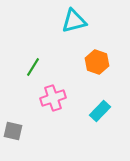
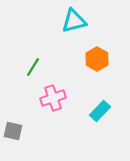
orange hexagon: moved 3 px up; rotated 10 degrees clockwise
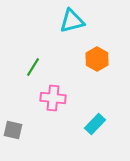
cyan triangle: moved 2 px left
pink cross: rotated 25 degrees clockwise
cyan rectangle: moved 5 px left, 13 px down
gray square: moved 1 px up
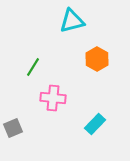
gray square: moved 2 px up; rotated 36 degrees counterclockwise
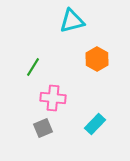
gray square: moved 30 px right
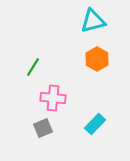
cyan triangle: moved 21 px right
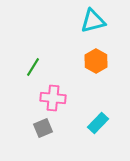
orange hexagon: moved 1 px left, 2 px down
cyan rectangle: moved 3 px right, 1 px up
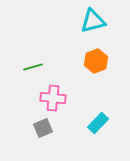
orange hexagon: rotated 10 degrees clockwise
green line: rotated 42 degrees clockwise
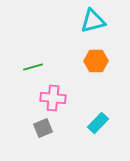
orange hexagon: rotated 20 degrees clockwise
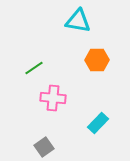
cyan triangle: moved 15 px left; rotated 24 degrees clockwise
orange hexagon: moved 1 px right, 1 px up
green line: moved 1 px right, 1 px down; rotated 18 degrees counterclockwise
gray square: moved 1 px right, 19 px down; rotated 12 degrees counterclockwise
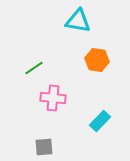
orange hexagon: rotated 10 degrees clockwise
cyan rectangle: moved 2 px right, 2 px up
gray square: rotated 30 degrees clockwise
